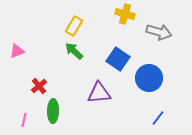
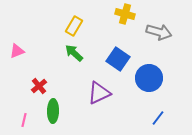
green arrow: moved 2 px down
purple triangle: rotated 20 degrees counterclockwise
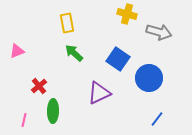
yellow cross: moved 2 px right
yellow rectangle: moved 7 px left, 3 px up; rotated 42 degrees counterclockwise
blue line: moved 1 px left, 1 px down
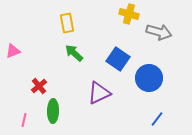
yellow cross: moved 2 px right
pink triangle: moved 4 px left
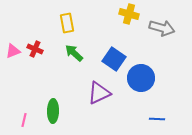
gray arrow: moved 3 px right, 4 px up
blue square: moved 4 px left
blue circle: moved 8 px left
red cross: moved 4 px left, 37 px up; rotated 28 degrees counterclockwise
blue line: rotated 56 degrees clockwise
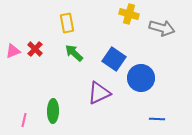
red cross: rotated 21 degrees clockwise
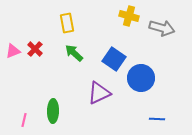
yellow cross: moved 2 px down
